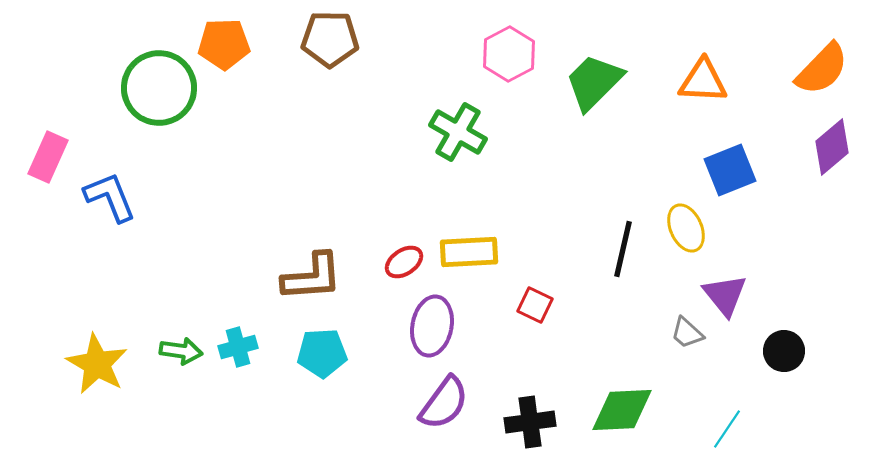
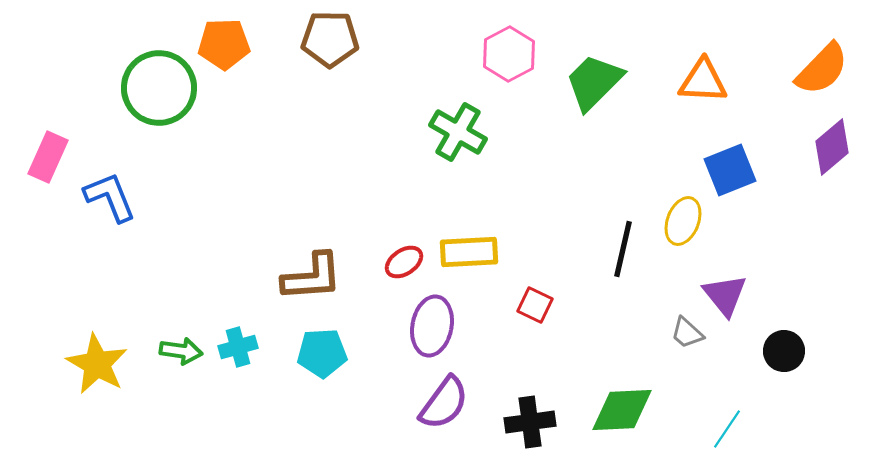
yellow ellipse: moved 3 px left, 7 px up; rotated 45 degrees clockwise
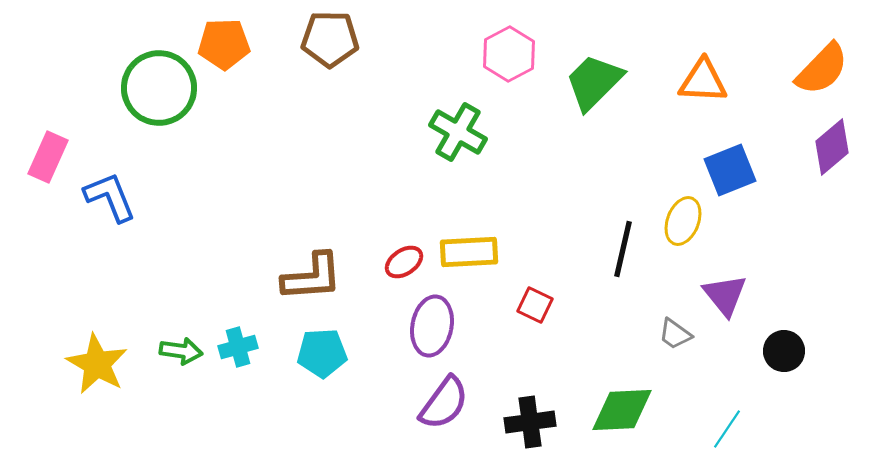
gray trapezoid: moved 12 px left, 1 px down; rotated 6 degrees counterclockwise
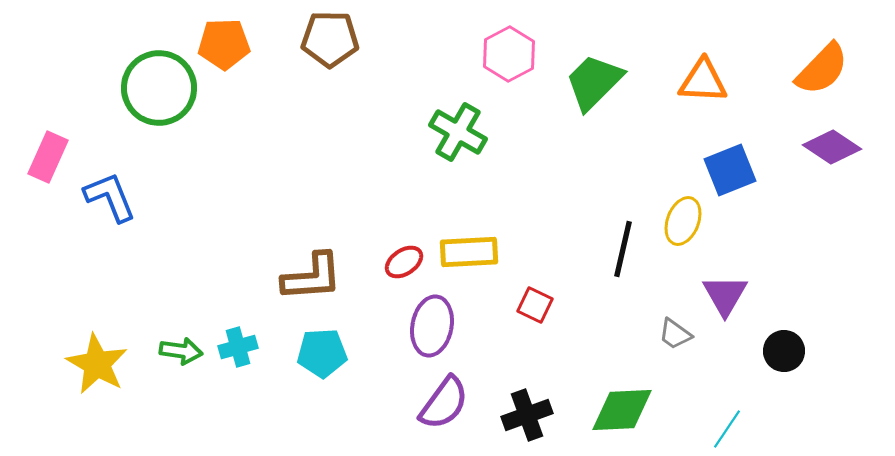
purple diamond: rotated 74 degrees clockwise
purple triangle: rotated 9 degrees clockwise
black cross: moved 3 px left, 7 px up; rotated 12 degrees counterclockwise
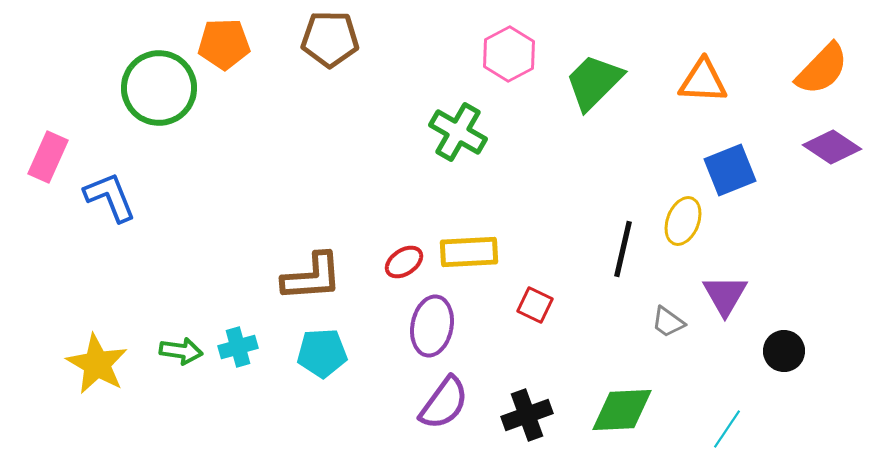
gray trapezoid: moved 7 px left, 12 px up
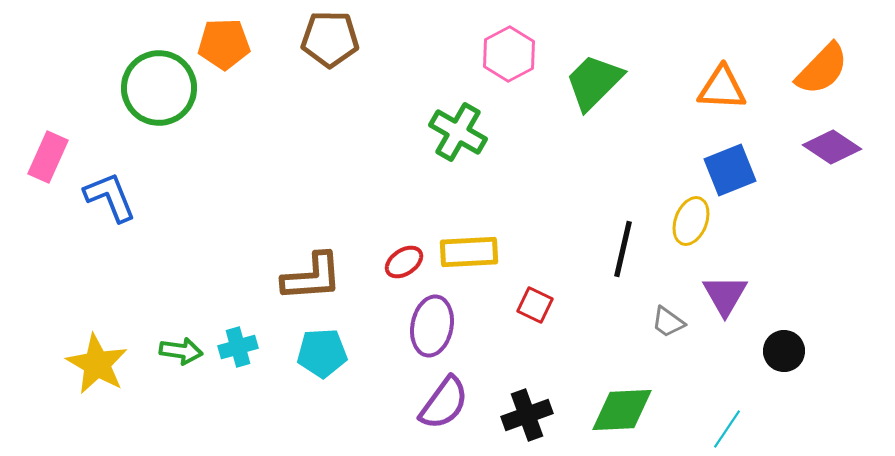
orange triangle: moved 19 px right, 7 px down
yellow ellipse: moved 8 px right
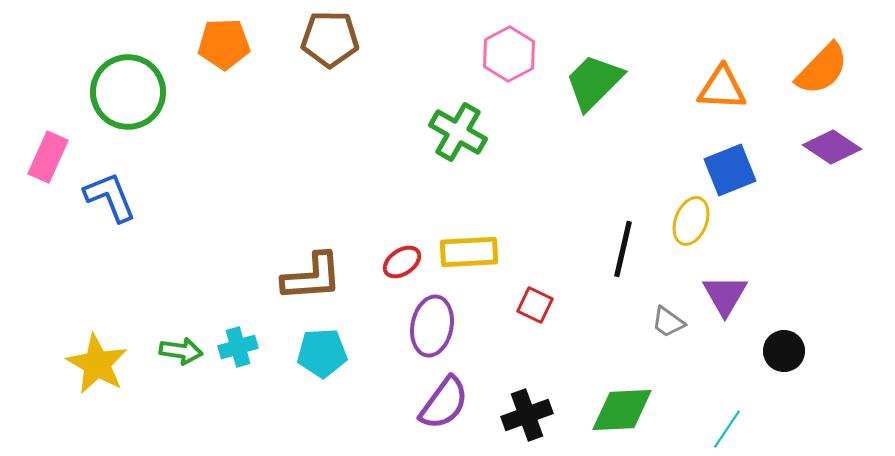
green circle: moved 31 px left, 4 px down
red ellipse: moved 2 px left
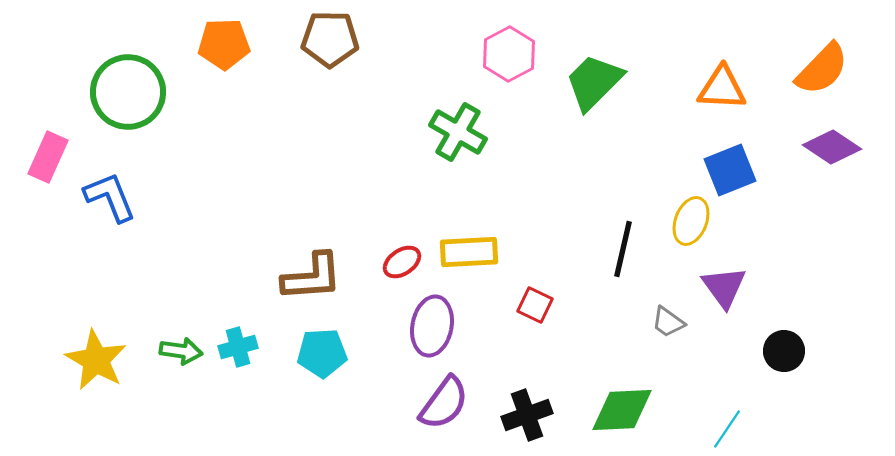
purple triangle: moved 1 px left, 8 px up; rotated 6 degrees counterclockwise
yellow star: moved 1 px left, 4 px up
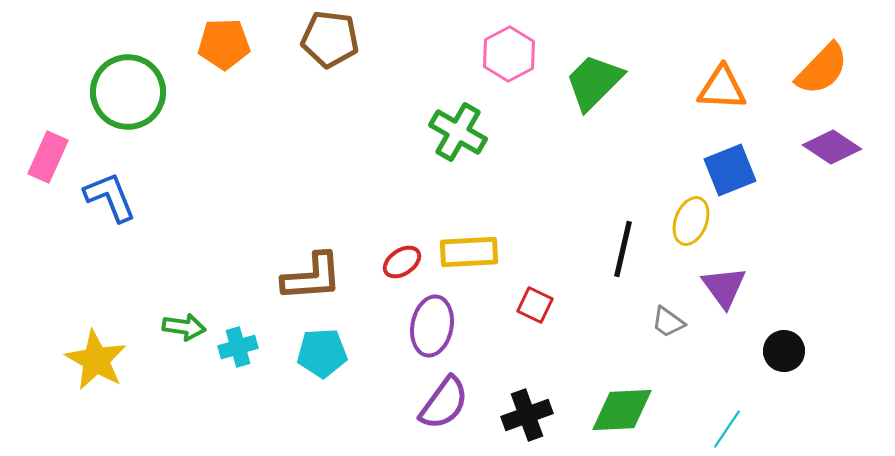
brown pentagon: rotated 6 degrees clockwise
green arrow: moved 3 px right, 24 px up
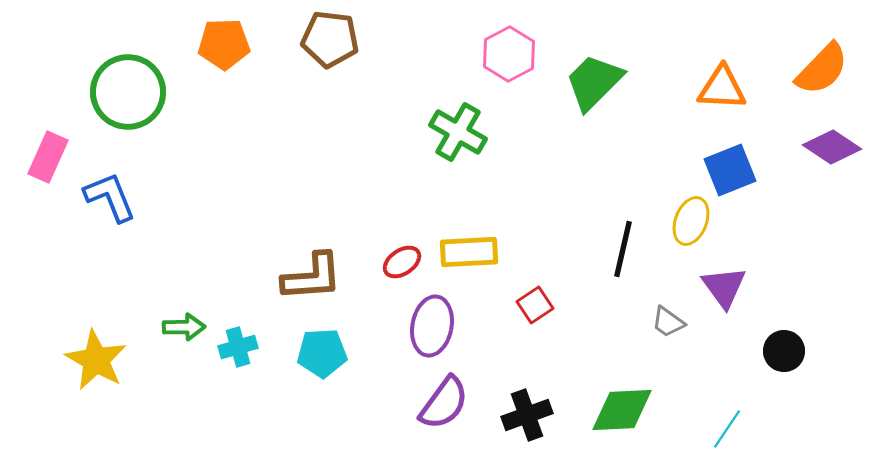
red square: rotated 30 degrees clockwise
green arrow: rotated 9 degrees counterclockwise
